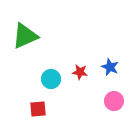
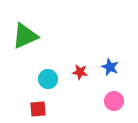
cyan circle: moved 3 px left
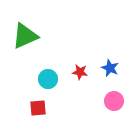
blue star: moved 1 px down
red square: moved 1 px up
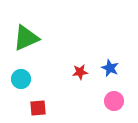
green triangle: moved 1 px right, 2 px down
red star: rotated 14 degrees counterclockwise
cyan circle: moved 27 px left
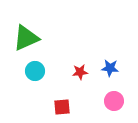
blue star: rotated 18 degrees counterclockwise
cyan circle: moved 14 px right, 8 px up
red square: moved 24 px right, 1 px up
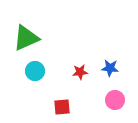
pink circle: moved 1 px right, 1 px up
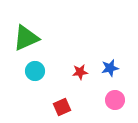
blue star: rotated 18 degrees counterclockwise
red square: rotated 18 degrees counterclockwise
